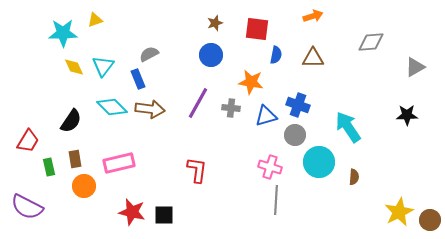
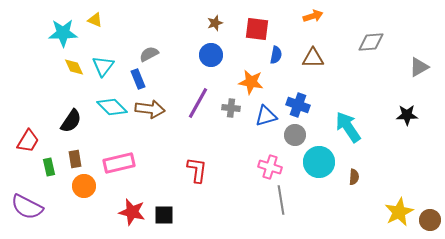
yellow triangle: rotated 42 degrees clockwise
gray triangle: moved 4 px right
gray line: moved 5 px right; rotated 12 degrees counterclockwise
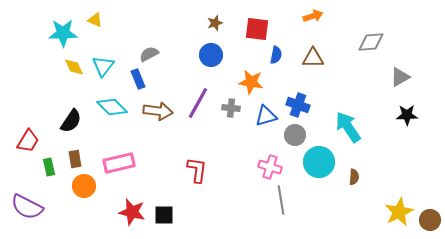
gray triangle: moved 19 px left, 10 px down
brown arrow: moved 8 px right, 2 px down
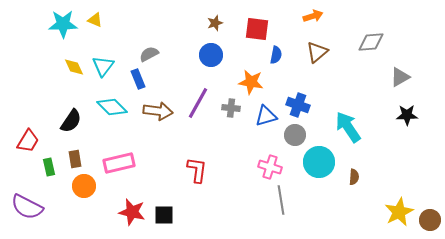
cyan star: moved 9 px up
brown triangle: moved 4 px right, 6 px up; rotated 40 degrees counterclockwise
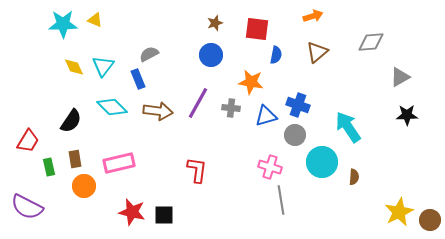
cyan circle: moved 3 px right
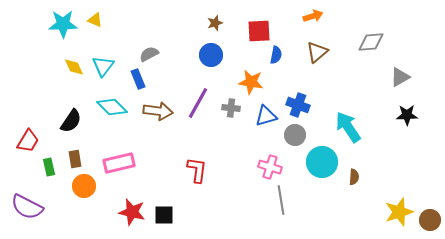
red square: moved 2 px right, 2 px down; rotated 10 degrees counterclockwise
yellow star: rotated 8 degrees clockwise
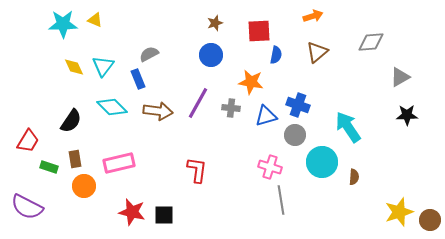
green rectangle: rotated 60 degrees counterclockwise
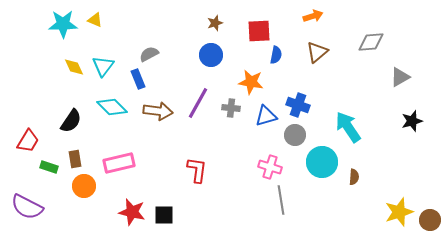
black star: moved 5 px right, 6 px down; rotated 15 degrees counterclockwise
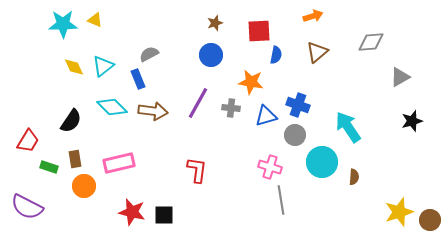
cyan triangle: rotated 15 degrees clockwise
brown arrow: moved 5 px left
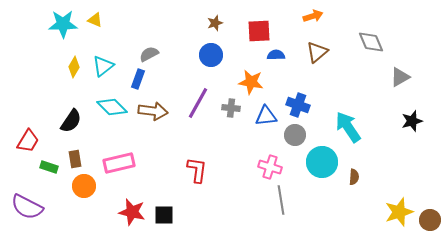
gray diamond: rotated 72 degrees clockwise
blue semicircle: rotated 102 degrees counterclockwise
yellow diamond: rotated 55 degrees clockwise
blue rectangle: rotated 42 degrees clockwise
blue triangle: rotated 10 degrees clockwise
